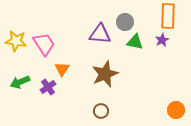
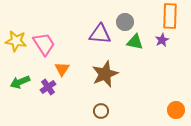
orange rectangle: moved 2 px right
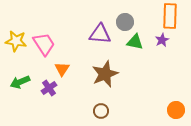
purple cross: moved 1 px right, 1 px down
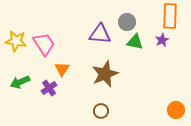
gray circle: moved 2 px right
